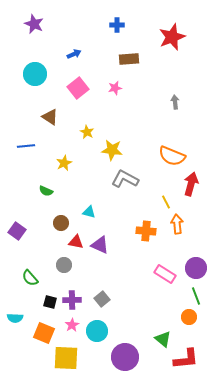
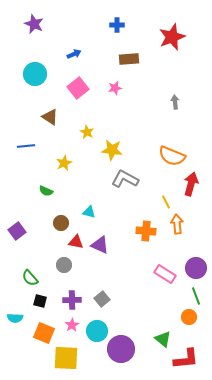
purple square at (17, 231): rotated 18 degrees clockwise
black square at (50, 302): moved 10 px left, 1 px up
purple circle at (125, 357): moved 4 px left, 8 px up
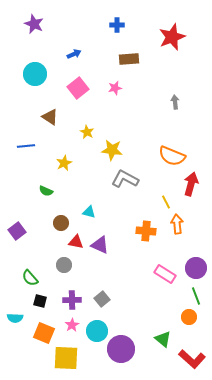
red L-shape at (186, 359): moved 6 px right; rotated 48 degrees clockwise
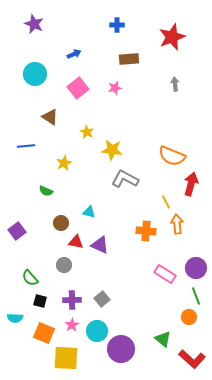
gray arrow at (175, 102): moved 18 px up
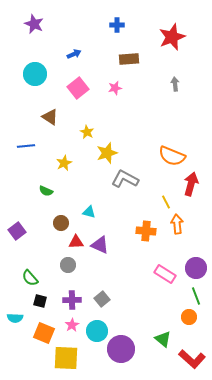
yellow star at (112, 150): moved 5 px left, 3 px down; rotated 25 degrees counterclockwise
red triangle at (76, 242): rotated 14 degrees counterclockwise
gray circle at (64, 265): moved 4 px right
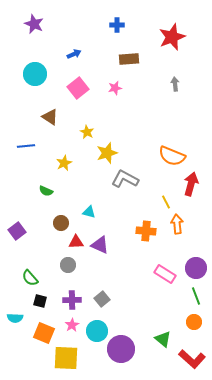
orange circle at (189, 317): moved 5 px right, 5 px down
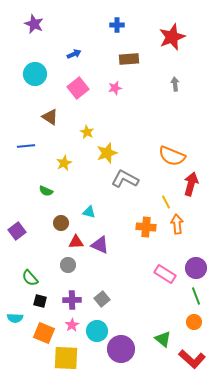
orange cross at (146, 231): moved 4 px up
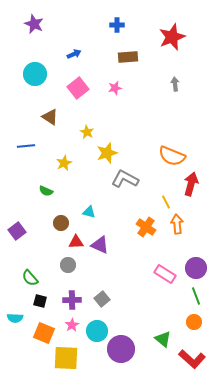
brown rectangle at (129, 59): moved 1 px left, 2 px up
orange cross at (146, 227): rotated 30 degrees clockwise
